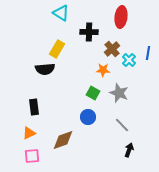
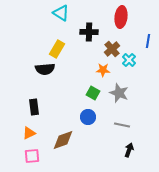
blue line: moved 12 px up
gray line: rotated 35 degrees counterclockwise
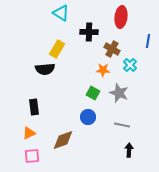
brown cross: rotated 21 degrees counterclockwise
cyan cross: moved 1 px right, 5 px down
black arrow: rotated 16 degrees counterclockwise
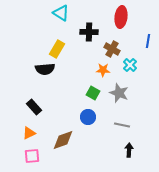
black rectangle: rotated 35 degrees counterclockwise
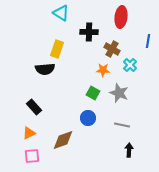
yellow rectangle: rotated 12 degrees counterclockwise
blue circle: moved 1 px down
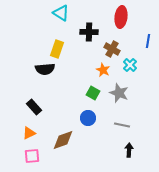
orange star: rotated 24 degrees clockwise
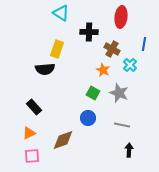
blue line: moved 4 px left, 3 px down
